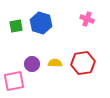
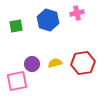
pink cross: moved 10 px left, 6 px up; rotated 32 degrees counterclockwise
blue hexagon: moved 7 px right, 3 px up
yellow semicircle: rotated 16 degrees counterclockwise
pink square: moved 3 px right
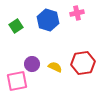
green square: rotated 24 degrees counterclockwise
yellow semicircle: moved 4 px down; rotated 40 degrees clockwise
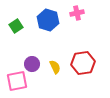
yellow semicircle: rotated 40 degrees clockwise
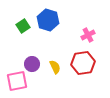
pink cross: moved 11 px right, 22 px down; rotated 16 degrees counterclockwise
green square: moved 7 px right
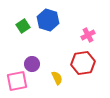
yellow semicircle: moved 2 px right, 11 px down
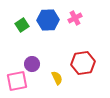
blue hexagon: rotated 20 degrees counterclockwise
green square: moved 1 px left, 1 px up
pink cross: moved 13 px left, 17 px up
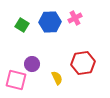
blue hexagon: moved 2 px right, 2 px down
green square: rotated 24 degrees counterclockwise
pink square: moved 1 px left, 1 px up; rotated 25 degrees clockwise
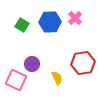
pink cross: rotated 16 degrees counterclockwise
pink square: rotated 10 degrees clockwise
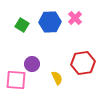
pink square: rotated 20 degrees counterclockwise
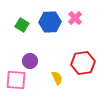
purple circle: moved 2 px left, 3 px up
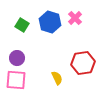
blue hexagon: rotated 20 degrees clockwise
purple circle: moved 13 px left, 3 px up
